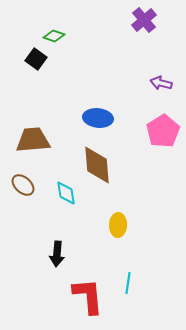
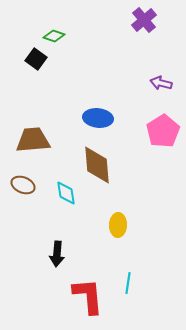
brown ellipse: rotated 20 degrees counterclockwise
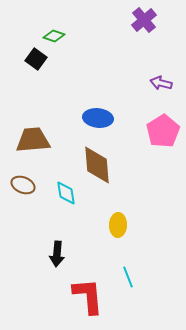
cyan line: moved 6 px up; rotated 30 degrees counterclockwise
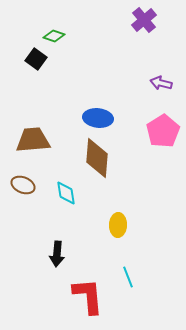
brown diamond: moved 7 px up; rotated 9 degrees clockwise
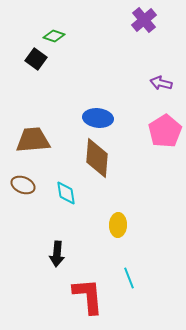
pink pentagon: moved 2 px right
cyan line: moved 1 px right, 1 px down
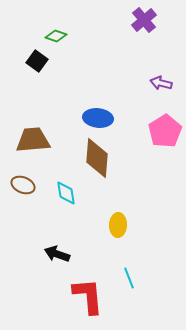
green diamond: moved 2 px right
black square: moved 1 px right, 2 px down
black arrow: rotated 105 degrees clockwise
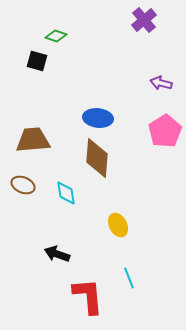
black square: rotated 20 degrees counterclockwise
yellow ellipse: rotated 30 degrees counterclockwise
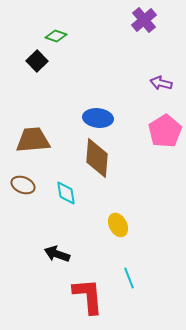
black square: rotated 30 degrees clockwise
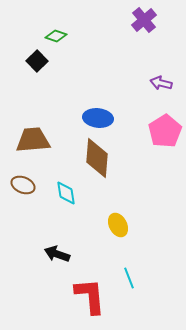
red L-shape: moved 2 px right
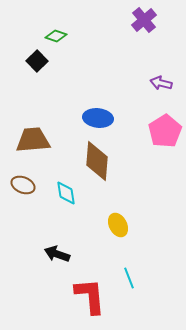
brown diamond: moved 3 px down
